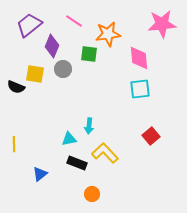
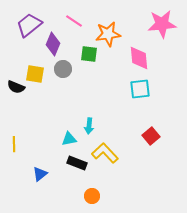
purple diamond: moved 1 px right, 2 px up
orange circle: moved 2 px down
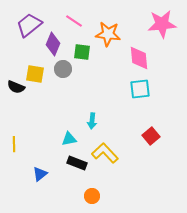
orange star: rotated 15 degrees clockwise
green square: moved 7 px left, 2 px up
cyan arrow: moved 3 px right, 5 px up
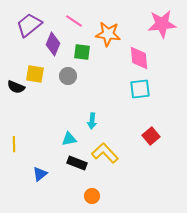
gray circle: moved 5 px right, 7 px down
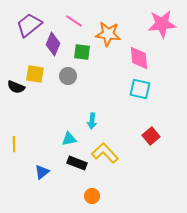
cyan square: rotated 20 degrees clockwise
blue triangle: moved 2 px right, 2 px up
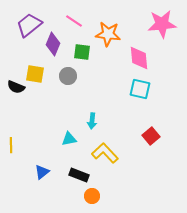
yellow line: moved 3 px left, 1 px down
black rectangle: moved 2 px right, 12 px down
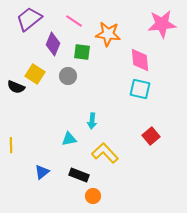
purple trapezoid: moved 6 px up
pink diamond: moved 1 px right, 2 px down
yellow square: rotated 24 degrees clockwise
orange circle: moved 1 px right
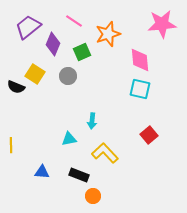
purple trapezoid: moved 1 px left, 8 px down
orange star: rotated 25 degrees counterclockwise
green square: rotated 30 degrees counterclockwise
red square: moved 2 px left, 1 px up
blue triangle: rotated 42 degrees clockwise
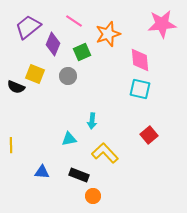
yellow square: rotated 12 degrees counterclockwise
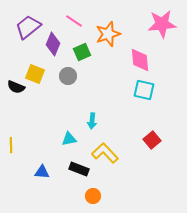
cyan square: moved 4 px right, 1 px down
red square: moved 3 px right, 5 px down
black rectangle: moved 6 px up
